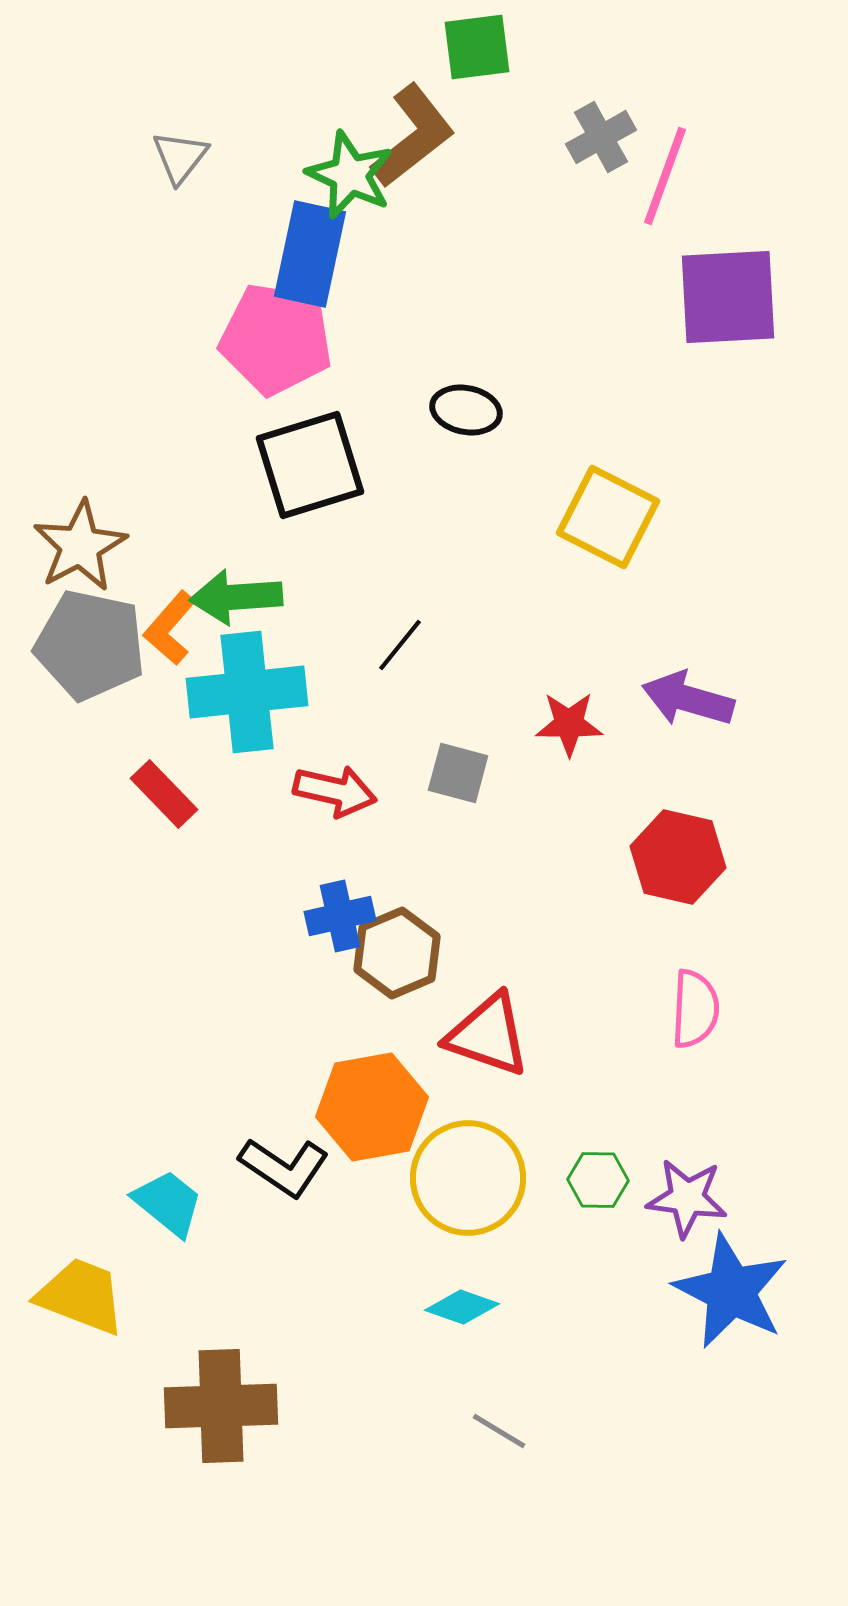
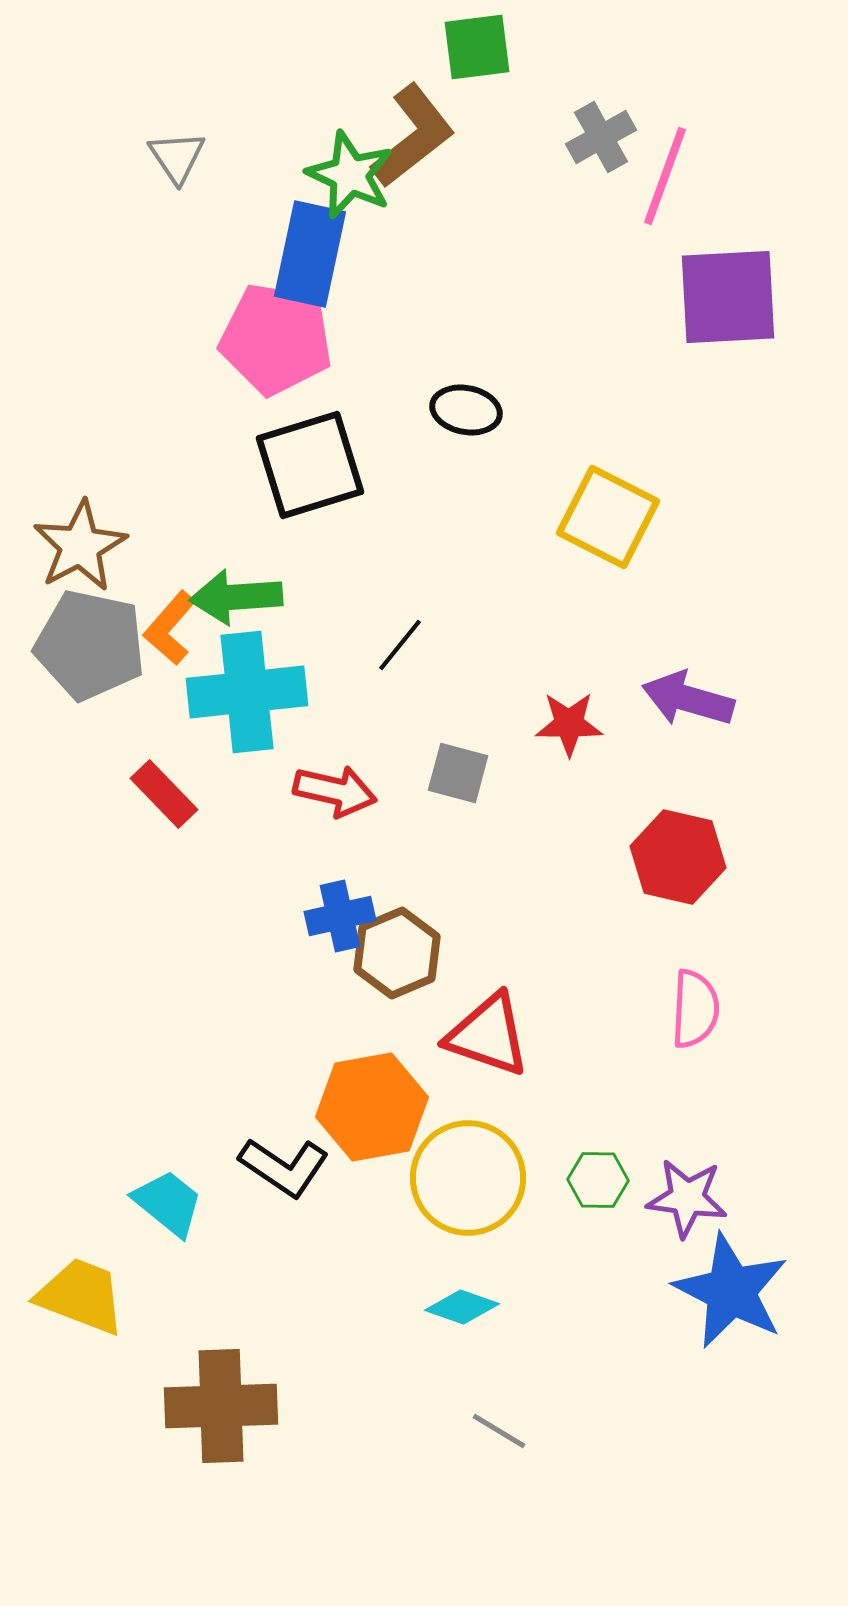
gray triangle: moved 3 px left; rotated 12 degrees counterclockwise
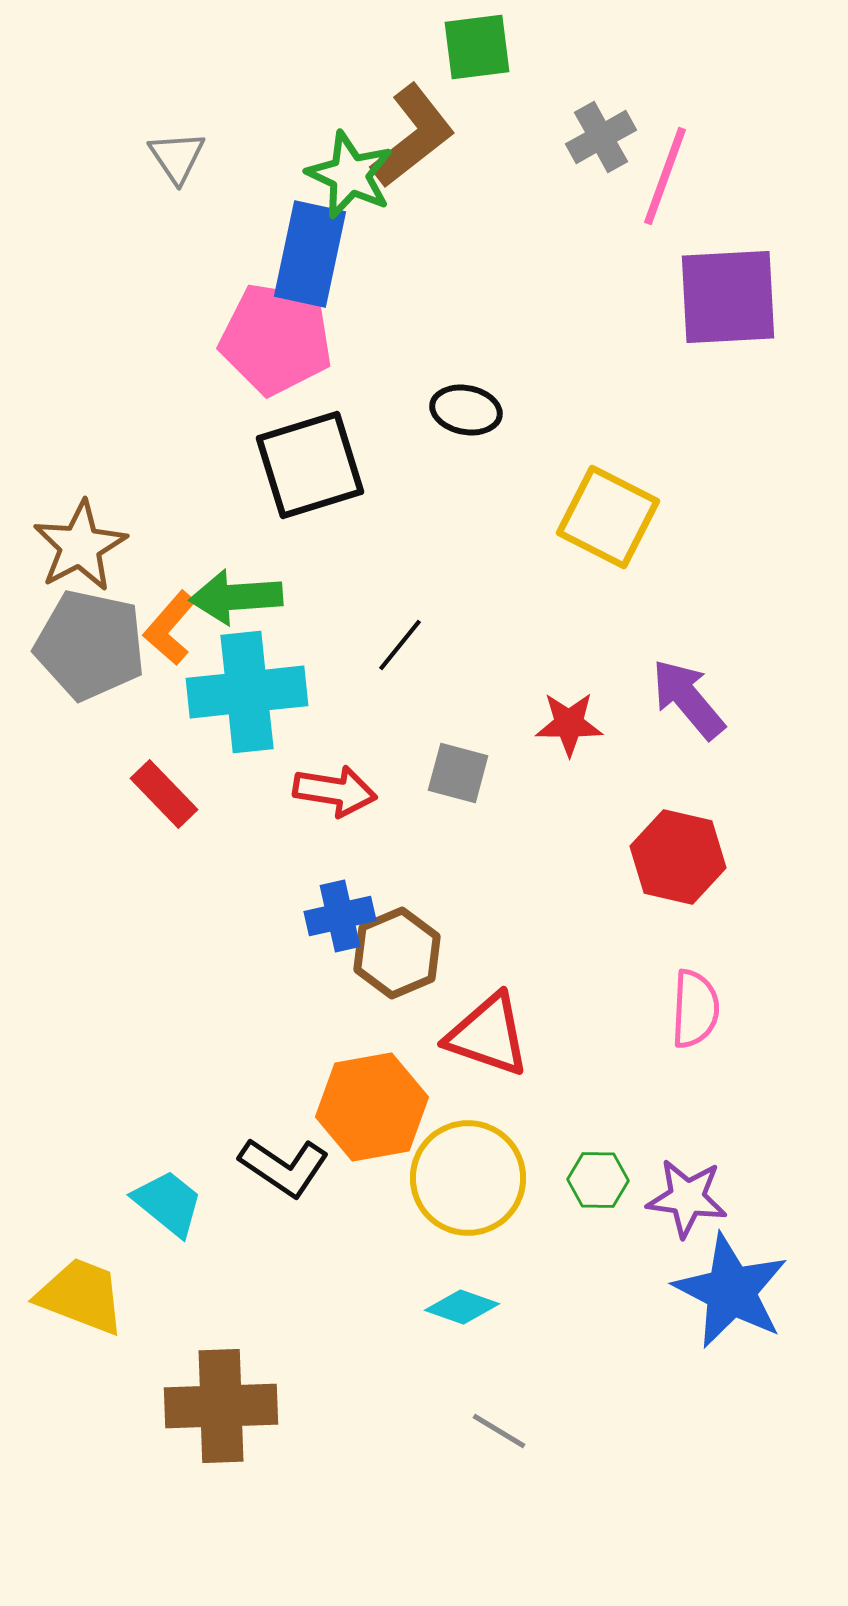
purple arrow: rotated 34 degrees clockwise
red arrow: rotated 4 degrees counterclockwise
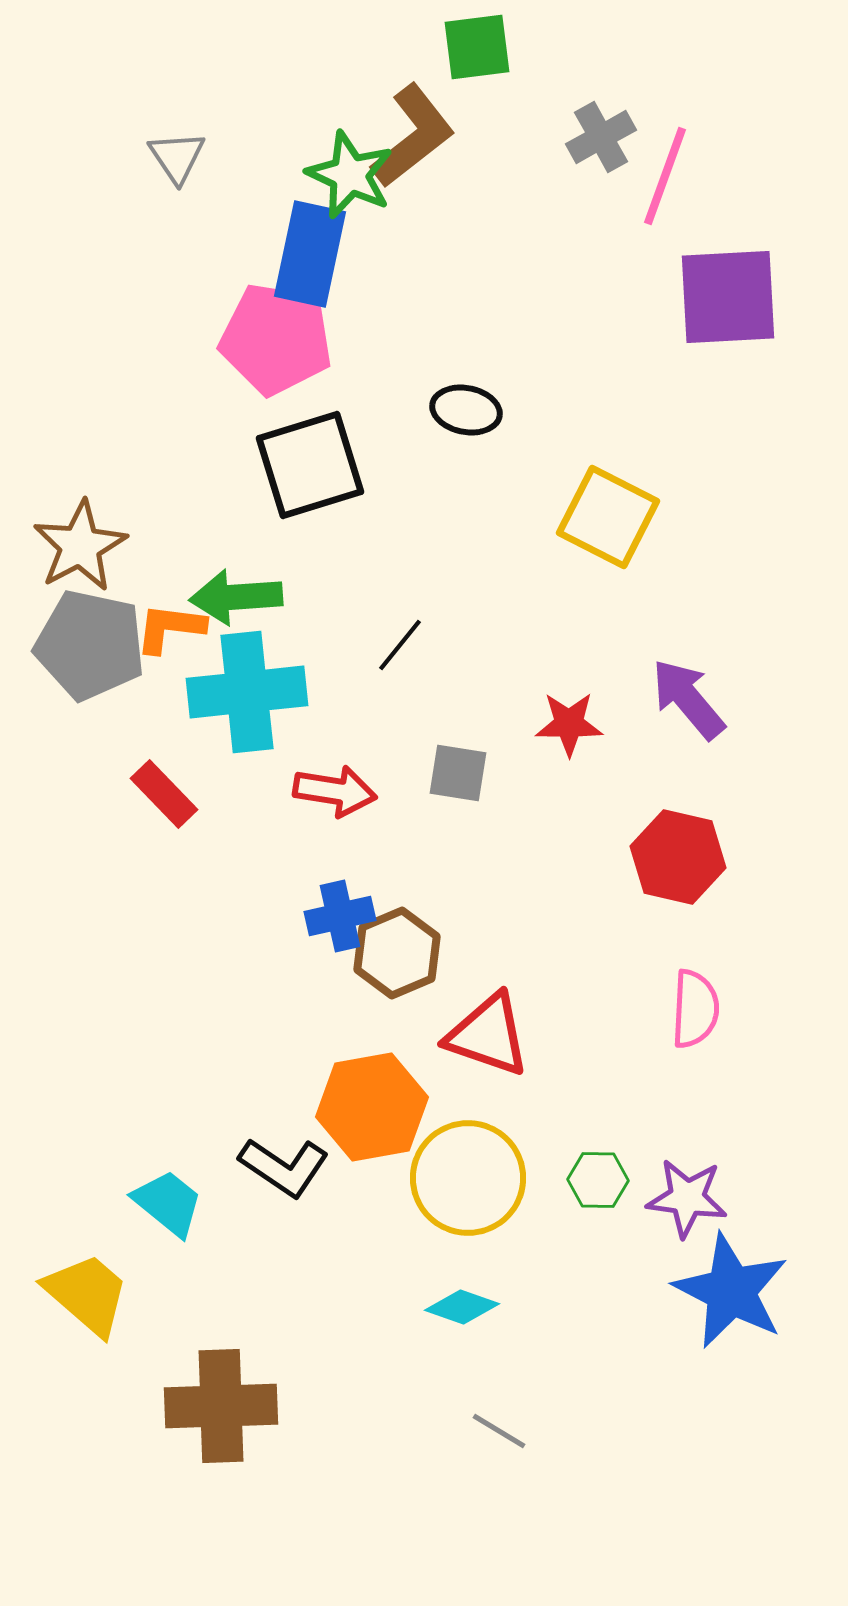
orange L-shape: rotated 56 degrees clockwise
gray square: rotated 6 degrees counterclockwise
yellow trapezoid: moved 6 px right, 2 px up; rotated 20 degrees clockwise
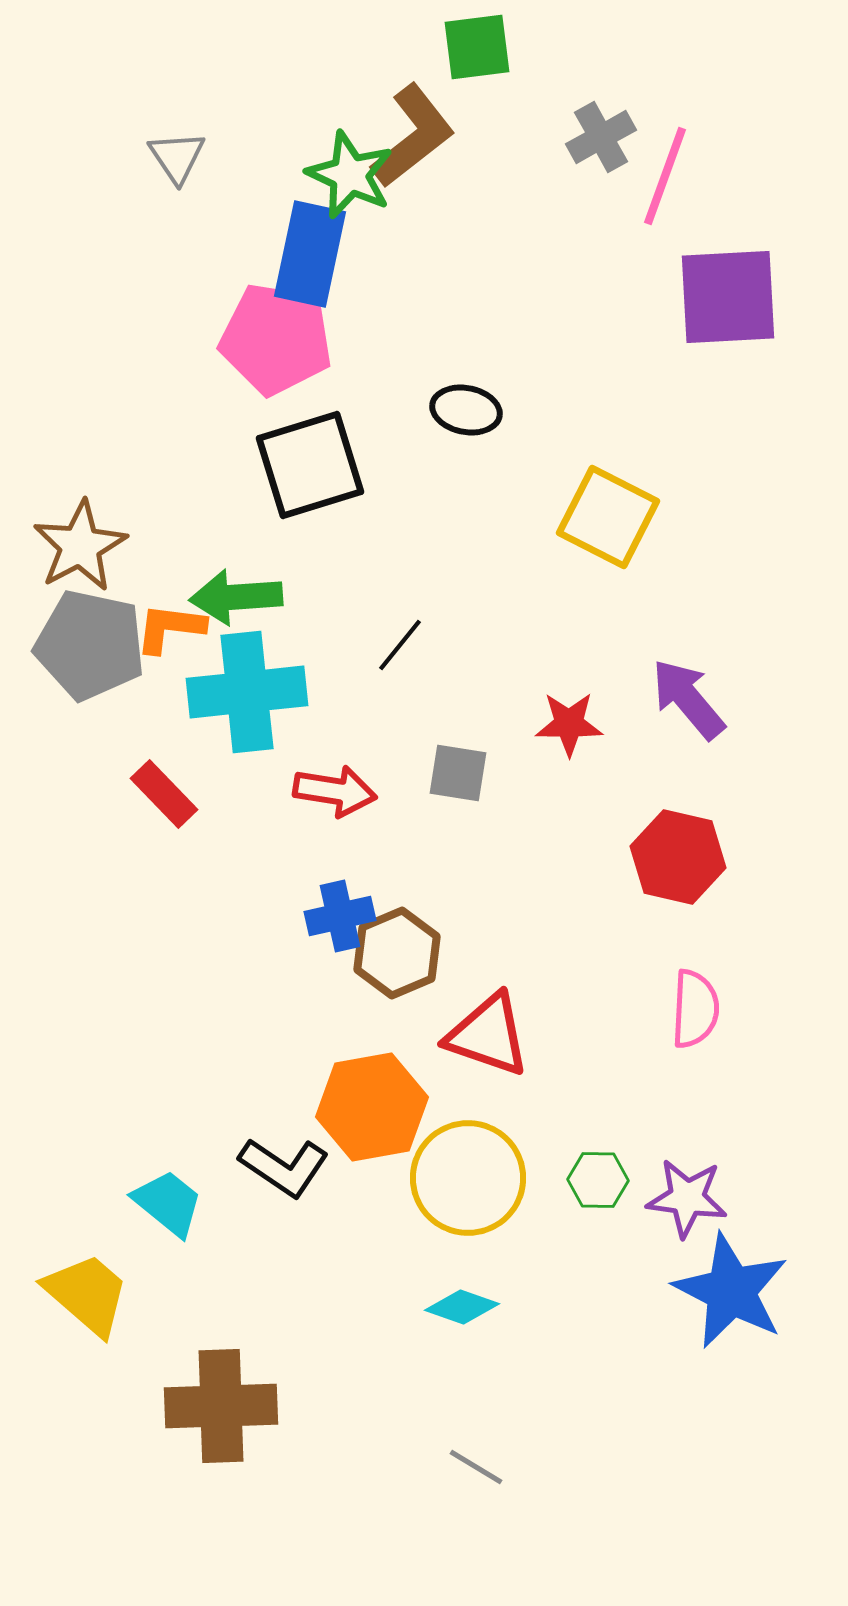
gray line: moved 23 px left, 36 px down
